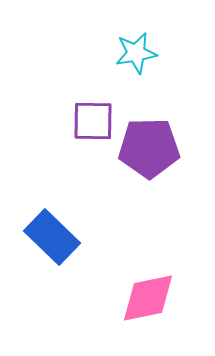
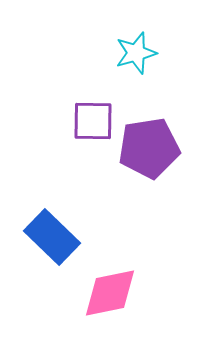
cyan star: rotated 6 degrees counterclockwise
purple pentagon: rotated 8 degrees counterclockwise
pink diamond: moved 38 px left, 5 px up
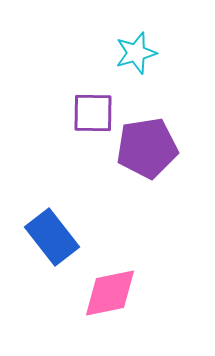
purple square: moved 8 px up
purple pentagon: moved 2 px left
blue rectangle: rotated 8 degrees clockwise
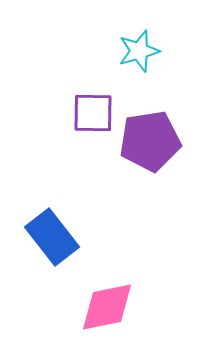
cyan star: moved 3 px right, 2 px up
purple pentagon: moved 3 px right, 7 px up
pink diamond: moved 3 px left, 14 px down
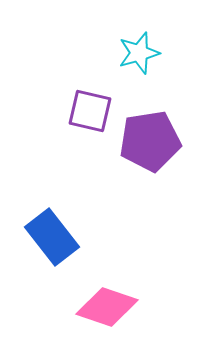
cyan star: moved 2 px down
purple square: moved 3 px left, 2 px up; rotated 12 degrees clockwise
pink diamond: rotated 30 degrees clockwise
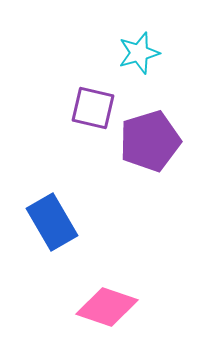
purple square: moved 3 px right, 3 px up
purple pentagon: rotated 8 degrees counterclockwise
blue rectangle: moved 15 px up; rotated 8 degrees clockwise
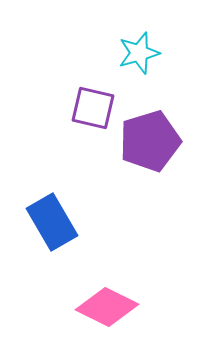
pink diamond: rotated 8 degrees clockwise
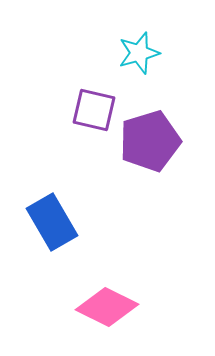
purple square: moved 1 px right, 2 px down
